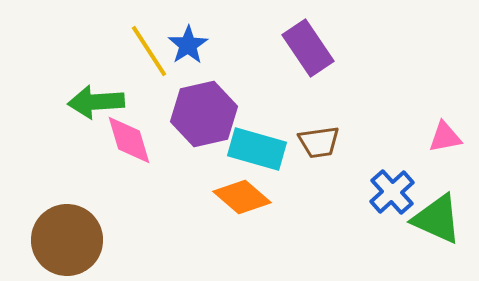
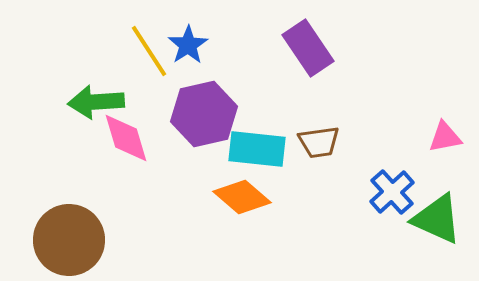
pink diamond: moved 3 px left, 2 px up
cyan rectangle: rotated 10 degrees counterclockwise
brown circle: moved 2 px right
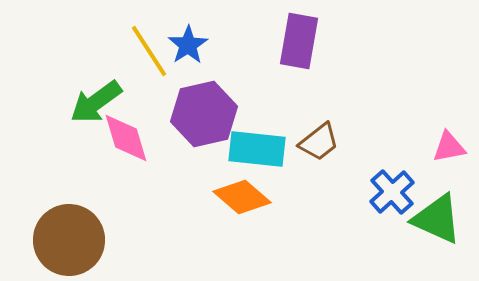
purple rectangle: moved 9 px left, 7 px up; rotated 44 degrees clockwise
green arrow: rotated 32 degrees counterclockwise
pink triangle: moved 4 px right, 10 px down
brown trapezoid: rotated 30 degrees counterclockwise
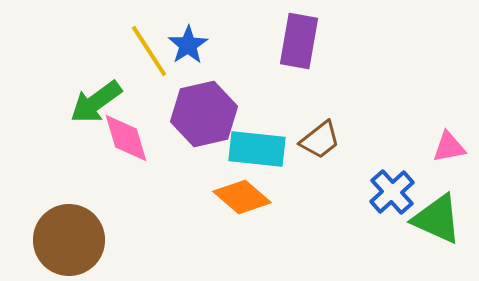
brown trapezoid: moved 1 px right, 2 px up
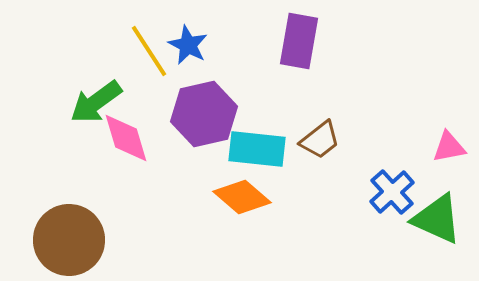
blue star: rotated 12 degrees counterclockwise
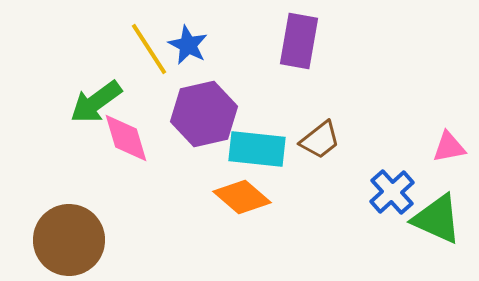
yellow line: moved 2 px up
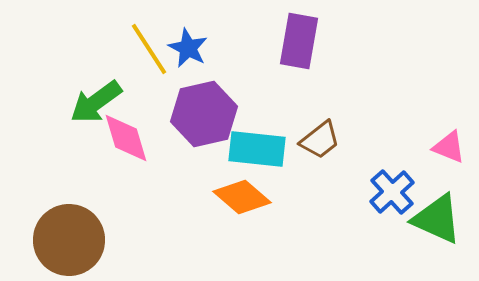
blue star: moved 3 px down
pink triangle: rotated 33 degrees clockwise
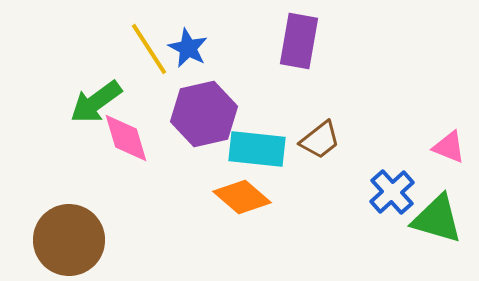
green triangle: rotated 8 degrees counterclockwise
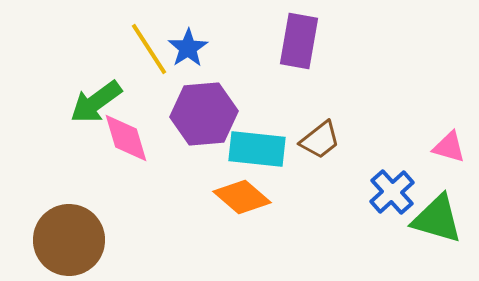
blue star: rotated 12 degrees clockwise
purple hexagon: rotated 8 degrees clockwise
pink triangle: rotated 6 degrees counterclockwise
